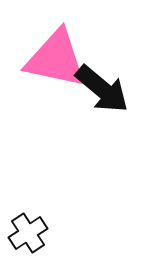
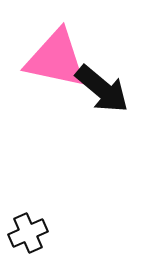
black cross: rotated 9 degrees clockwise
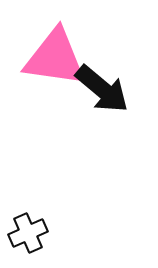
pink triangle: moved 1 px left, 1 px up; rotated 4 degrees counterclockwise
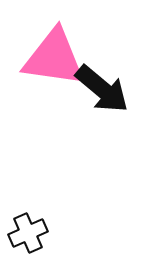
pink triangle: moved 1 px left
